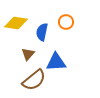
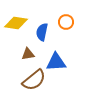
brown triangle: rotated 40 degrees clockwise
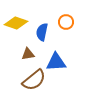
yellow diamond: rotated 10 degrees clockwise
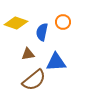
orange circle: moved 3 px left
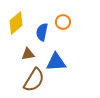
yellow diamond: rotated 60 degrees counterclockwise
brown semicircle: rotated 20 degrees counterclockwise
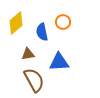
blue semicircle: rotated 24 degrees counterclockwise
blue triangle: moved 3 px right
brown semicircle: rotated 60 degrees counterclockwise
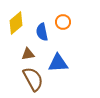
blue triangle: moved 1 px left, 1 px down
brown semicircle: moved 1 px left, 1 px up
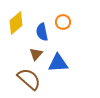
brown triangle: moved 8 px right; rotated 40 degrees counterclockwise
brown semicircle: moved 4 px left; rotated 20 degrees counterclockwise
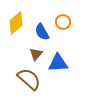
blue semicircle: rotated 18 degrees counterclockwise
